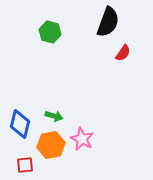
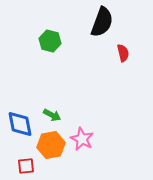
black semicircle: moved 6 px left
green hexagon: moved 9 px down
red semicircle: rotated 48 degrees counterclockwise
green arrow: moved 2 px left, 1 px up; rotated 12 degrees clockwise
blue diamond: rotated 24 degrees counterclockwise
red square: moved 1 px right, 1 px down
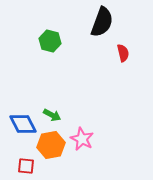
blue diamond: moved 3 px right; rotated 16 degrees counterclockwise
red square: rotated 12 degrees clockwise
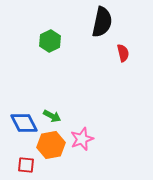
black semicircle: rotated 8 degrees counterclockwise
green hexagon: rotated 20 degrees clockwise
green arrow: moved 1 px down
blue diamond: moved 1 px right, 1 px up
pink star: rotated 25 degrees clockwise
red square: moved 1 px up
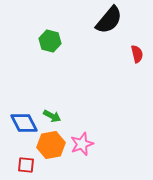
black semicircle: moved 7 px right, 2 px up; rotated 28 degrees clockwise
green hexagon: rotated 20 degrees counterclockwise
red semicircle: moved 14 px right, 1 px down
pink star: moved 5 px down
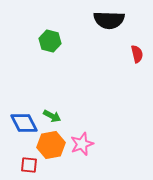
black semicircle: rotated 52 degrees clockwise
red square: moved 3 px right
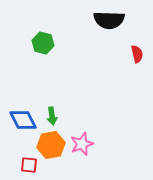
green hexagon: moved 7 px left, 2 px down
green arrow: rotated 54 degrees clockwise
blue diamond: moved 1 px left, 3 px up
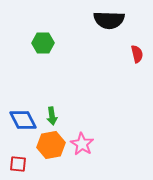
green hexagon: rotated 15 degrees counterclockwise
pink star: rotated 20 degrees counterclockwise
red square: moved 11 px left, 1 px up
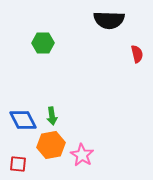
pink star: moved 11 px down
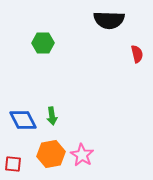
orange hexagon: moved 9 px down
red square: moved 5 px left
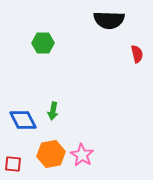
green arrow: moved 1 px right, 5 px up; rotated 18 degrees clockwise
